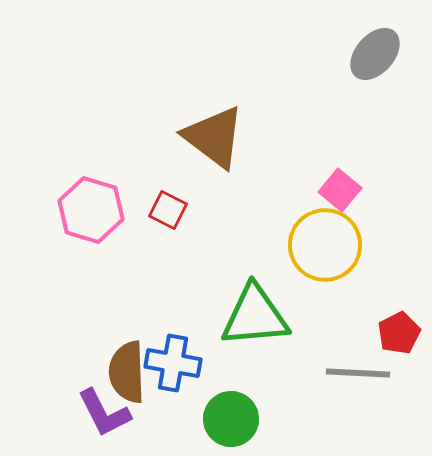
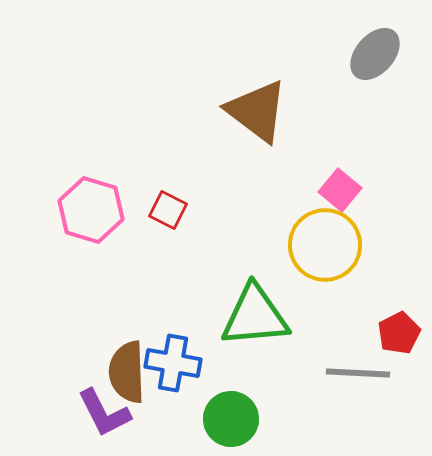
brown triangle: moved 43 px right, 26 px up
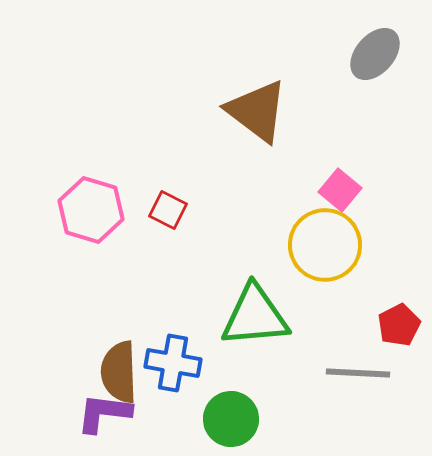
red pentagon: moved 8 px up
brown semicircle: moved 8 px left
purple L-shape: rotated 124 degrees clockwise
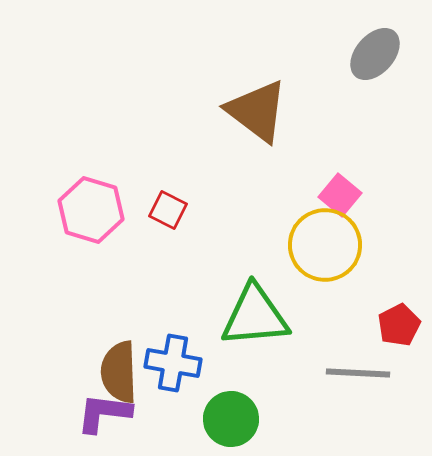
pink square: moved 5 px down
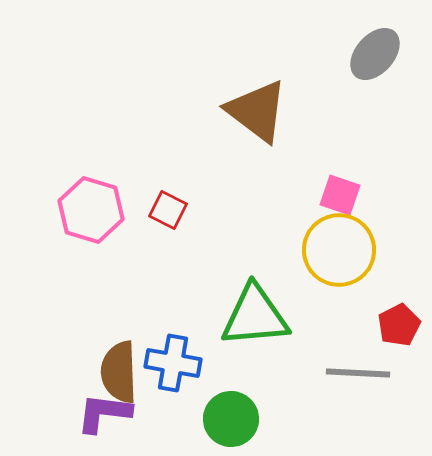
pink square: rotated 21 degrees counterclockwise
yellow circle: moved 14 px right, 5 px down
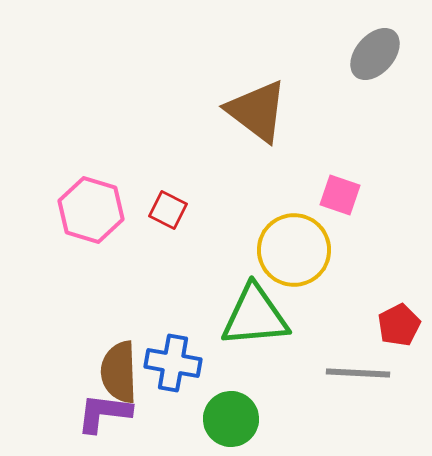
yellow circle: moved 45 px left
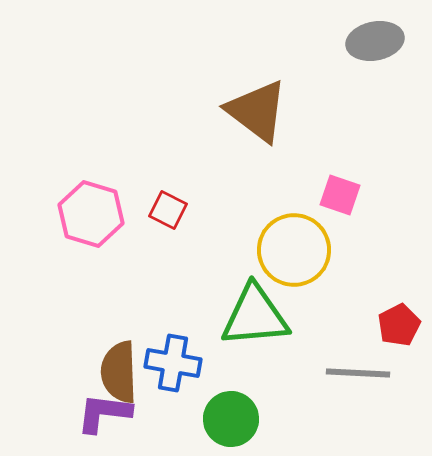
gray ellipse: moved 13 px up; rotated 38 degrees clockwise
pink hexagon: moved 4 px down
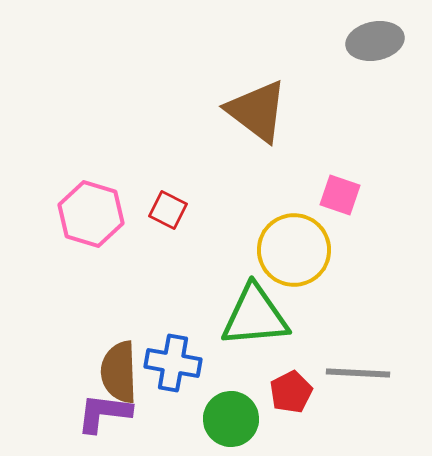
red pentagon: moved 108 px left, 67 px down
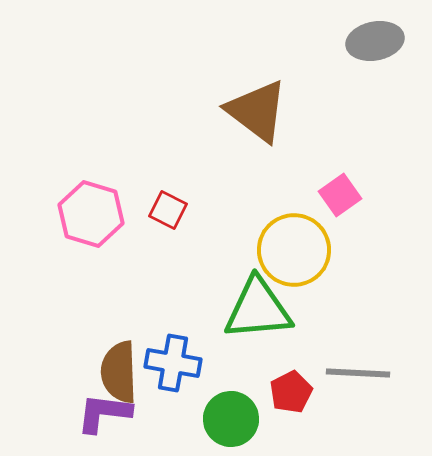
pink square: rotated 36 degrees clockwise
green triangle: moved 3 px right, 7 px up
